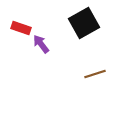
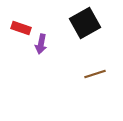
black square: moved 1 px right
purple arrow: rotated 132 degrees counterclockwise
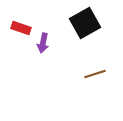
purple arrow: moved 2 px right, 1 px up
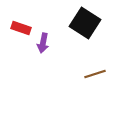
black square: rotated 28 degrees counterclockwise
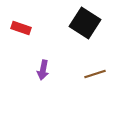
purple arrow: moved 27 px down
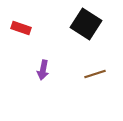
black square: moved 1 px right, 1 px down
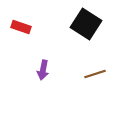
red rectangle: moved 1 px up
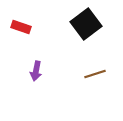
black square: rotated 20 degrees clockwise
purple arrow: moved 7 px left, 1 px down
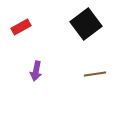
red rectangle: rotated 48 degrees counterclockwise
brown line: rotated 10 degrees clockwise
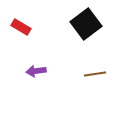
red rectangle: rotated 60 degrees clockwise
purple arrow: rotated 72 degrees clockwise
